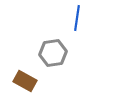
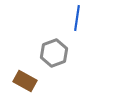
gray hexagon: moved 1 px right; rotated 12 degrees counterclockwise
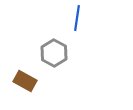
gray hexagon: rotated 12 degrees counterclockwise
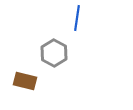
brown rectangle: rotated 15 degrees counterclockwise
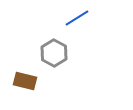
blue line: rotated 50 degrees clockwise
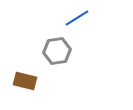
gray hexagon: moved 3 px right, 2 px up; rotated 24 degrees clockwise
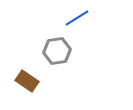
brown rectangle: moved 2 px right; rotated 20 degrees clockwise
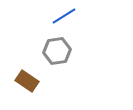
blue line: moved 13 px left, 2 px up
